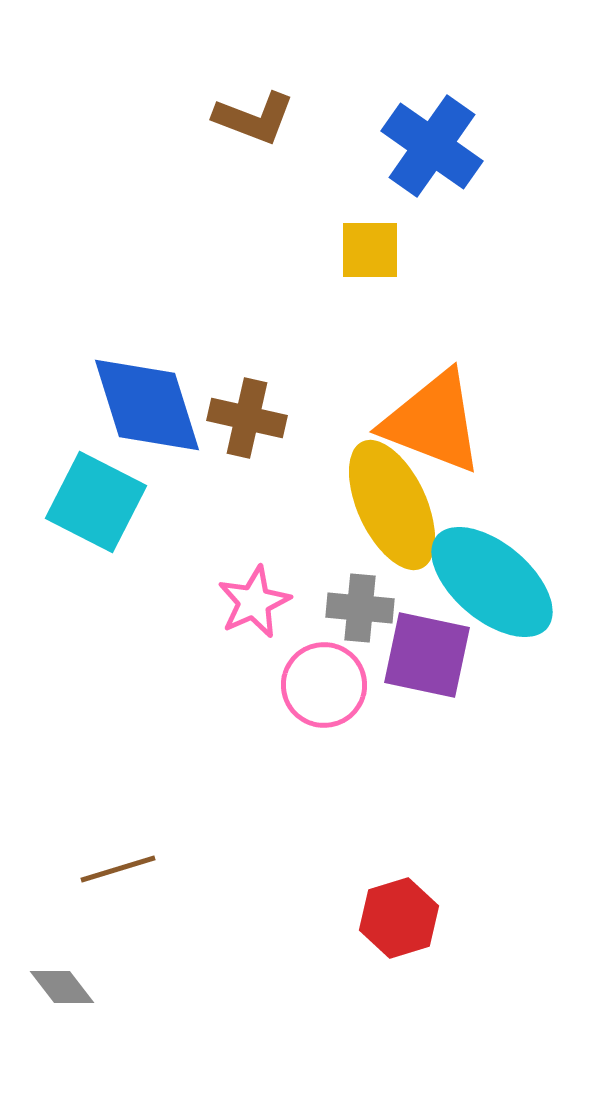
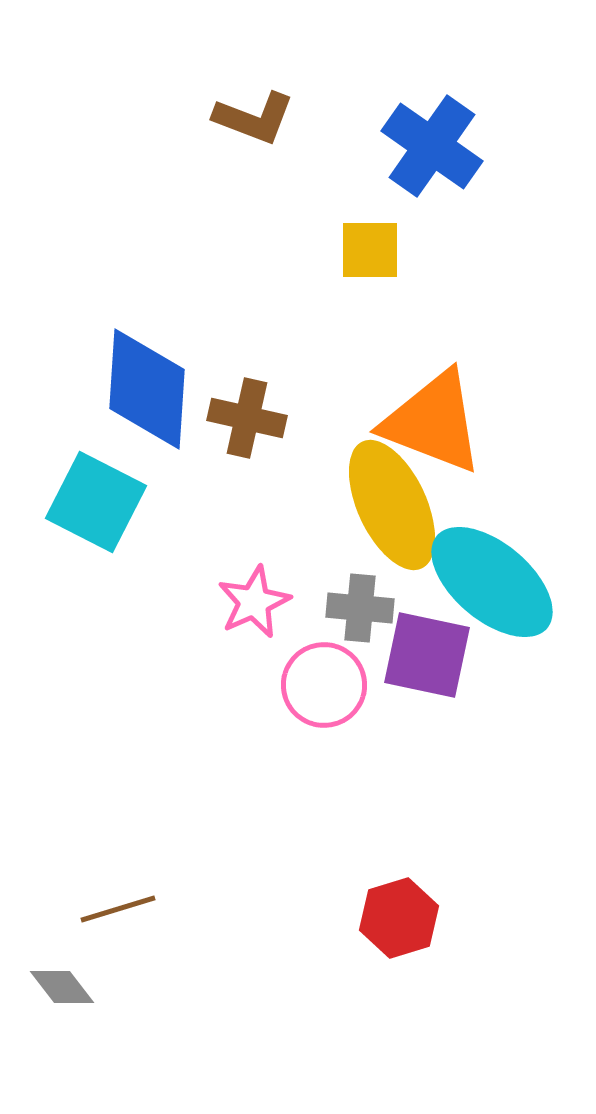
blue diamond: moved 16 px up; rotated 21 degrees clockwise
brown line: moved 40 px down
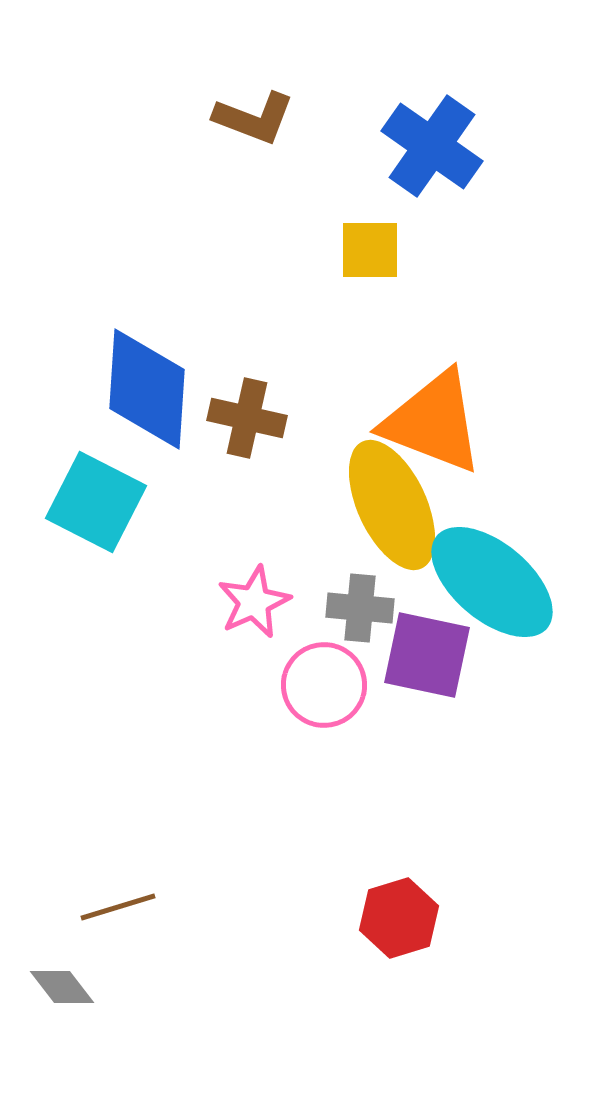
brown line: moved 2 px up
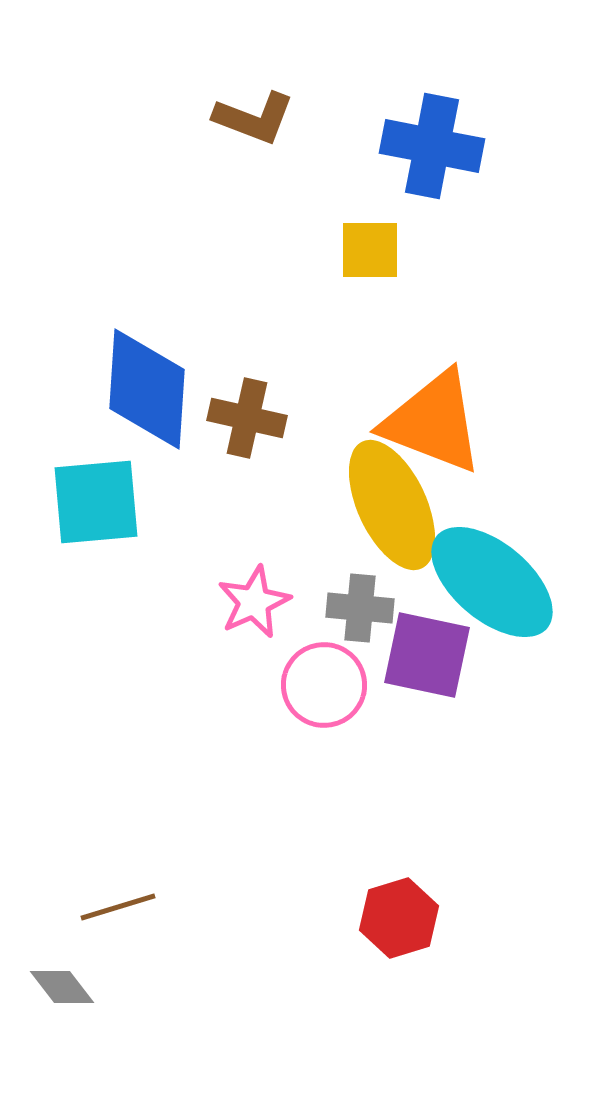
blue cross: rotated 24 degrees counterclockwise
cyan square: rotated 32 degrees counterclockwise
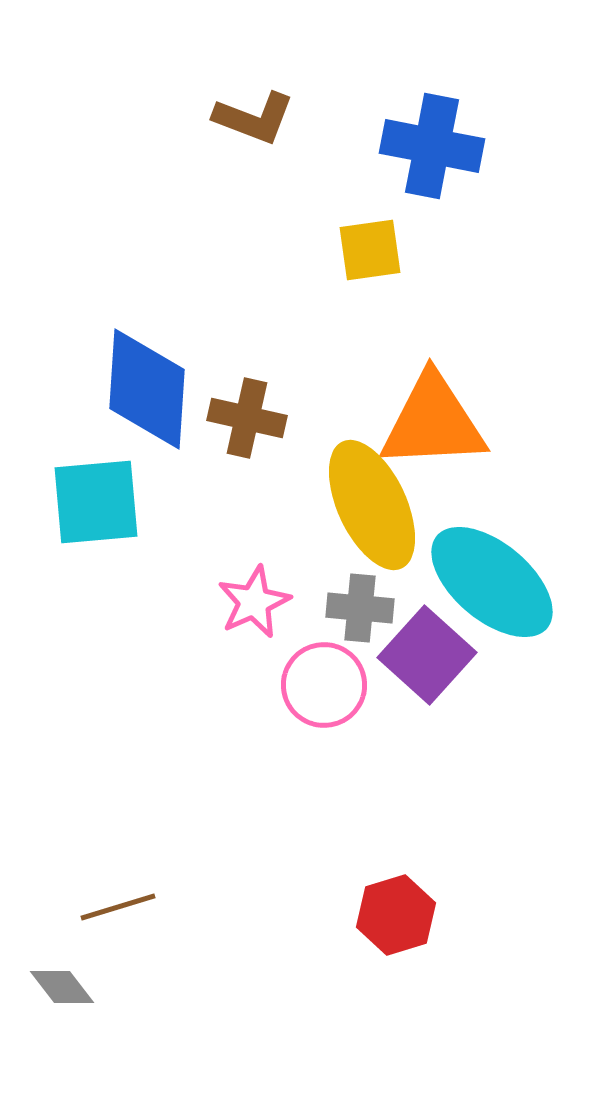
yellow square: rotated 8 degrees counterclockwise
orange triangle: rotated 24 degrees counterclockwise
yellow ellipse: moved 20 px left
purple square: rotated 30 degrees clockwise
red hexagon: moved 3 px left, 3 px up
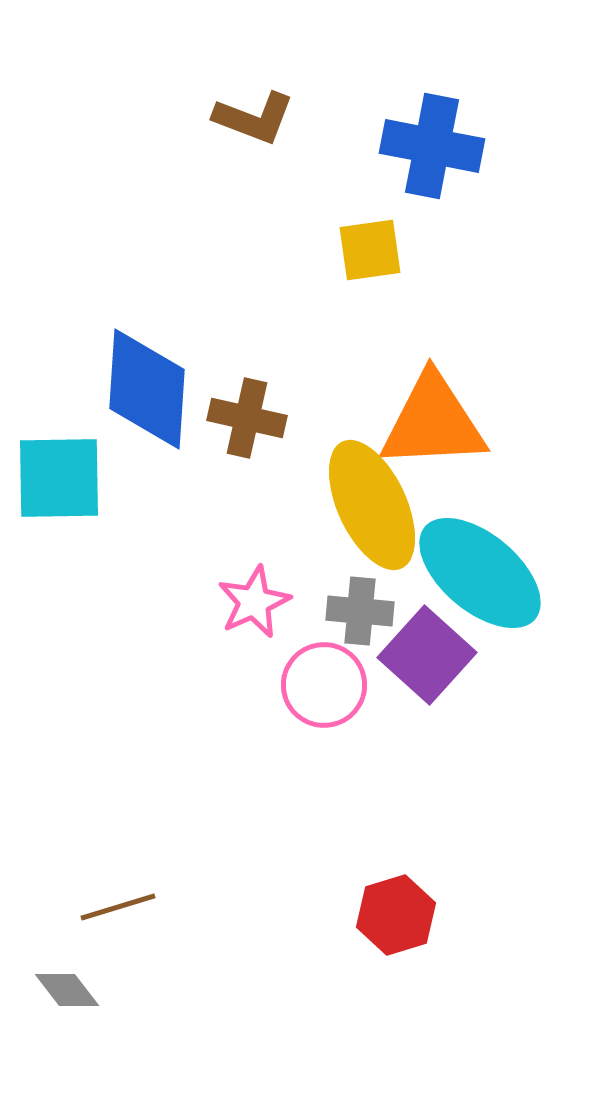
cyan square: moved 37 px left, 24 px up; rotated 4 degrees clockwise
cyan ellipse: moved 12 px left, 9 px up
gray cross: moved 3 px down
gray diamond: moved 5 px right, 3 px down
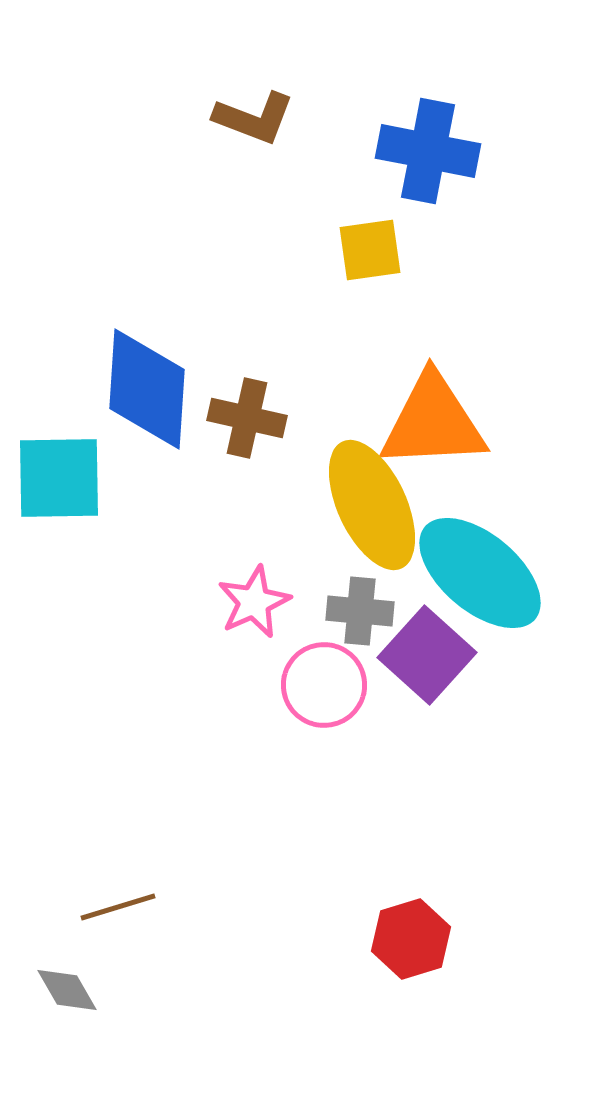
blue cross: moved 4 px left, 5 px down
red hexagon: moved 15 px right, 24 px down
gray diamond: rotated 8 degrees clockwise
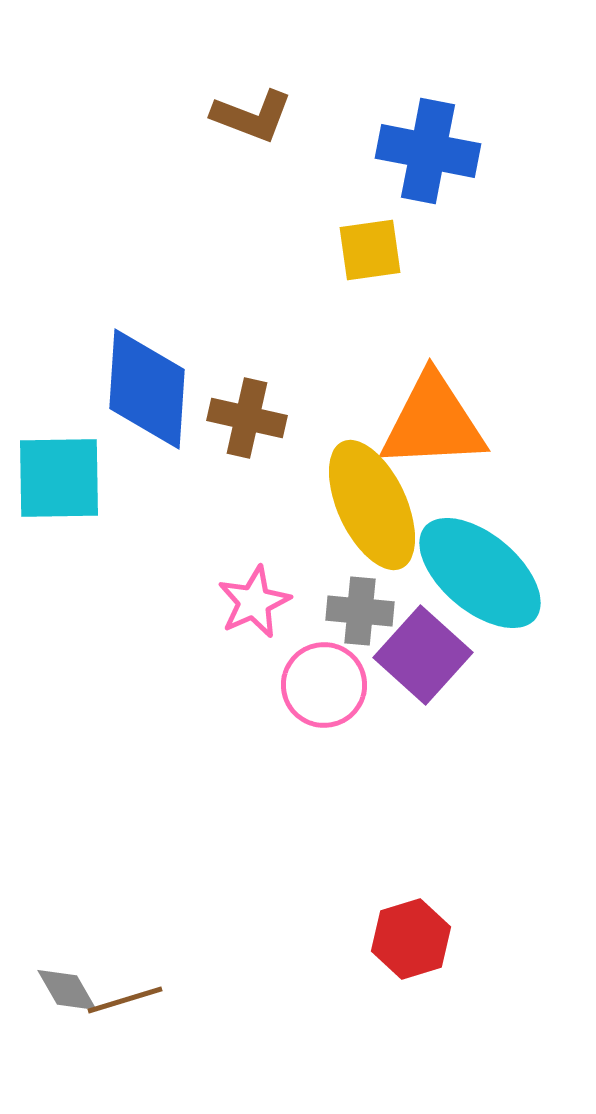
brown L-shape: moved 2 px left, 2 px up
purple square: moved 4 px left
brown line: moved 7 px right, 93 px down
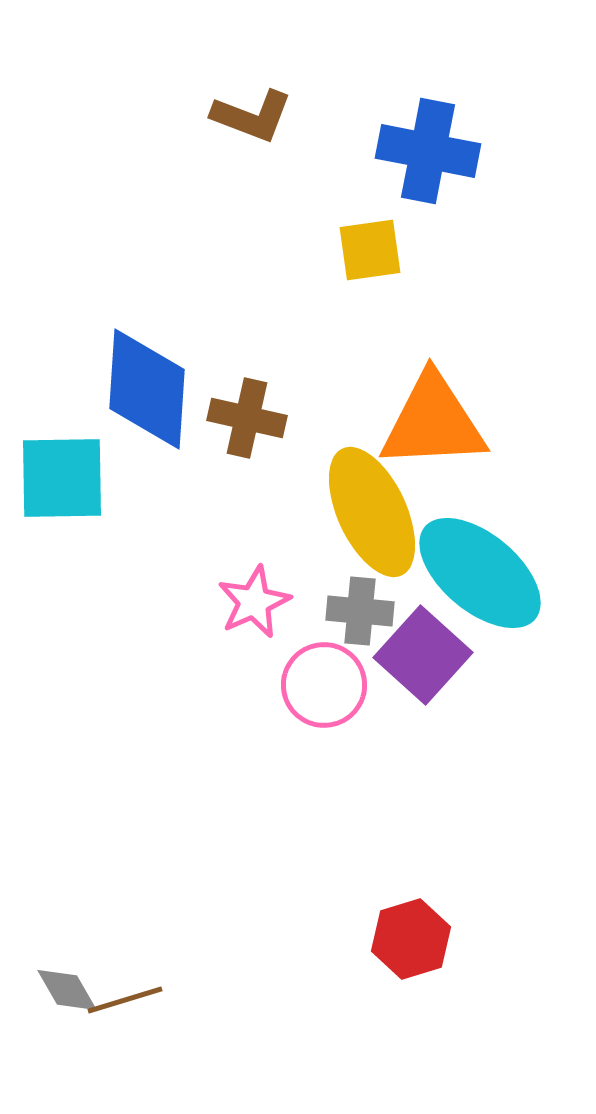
cyan square: moved 3 px right
yellow ellipse: moved 7 px down
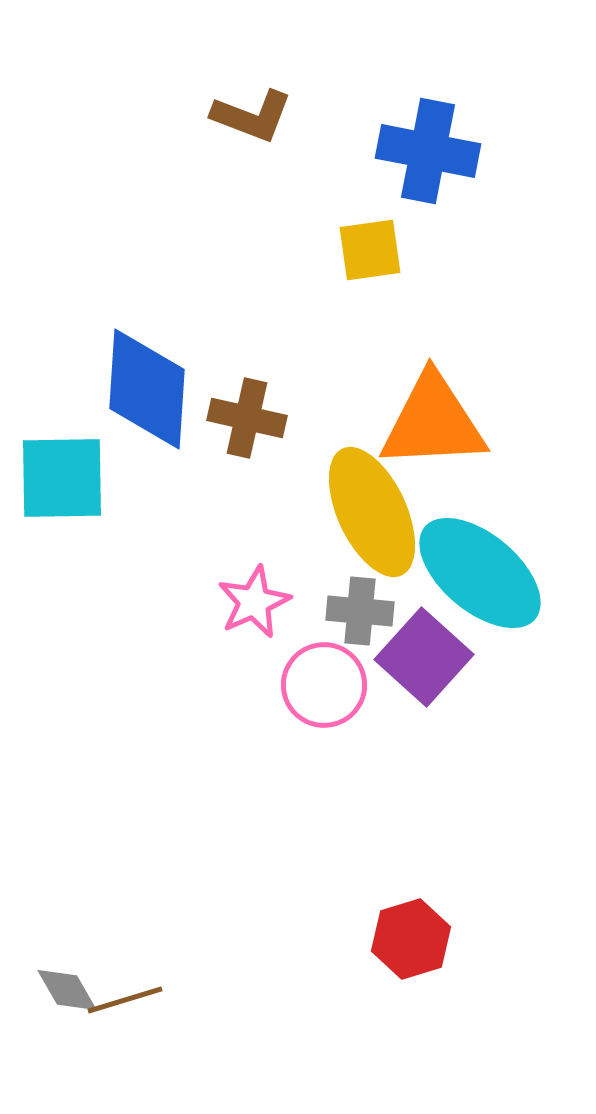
purple square: moved 1 px right, 2 px down
